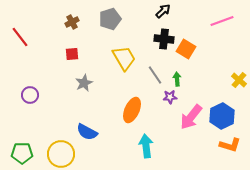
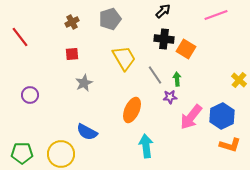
pink line: moved 6 px left, 6 px up
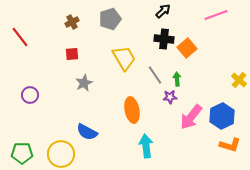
orange square: moved 1 px right, 1 px up; rotated 18 degrees clockwise
orange ellipse: rotated 35 degrees counterclockwise
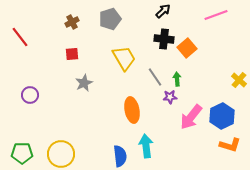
gray line: moved 2 px down
blue semicircle: moved 33 px right, 24 px down; rotated 125 degrees counterclockwise
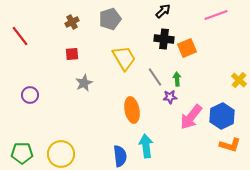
red line: moved 1 px up
orange square: rotated 18 degrees clockwise
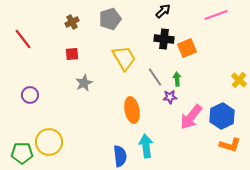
red line: moved 3 px right, 3 px down
yellow circle: moved 12 px left, 12 px up
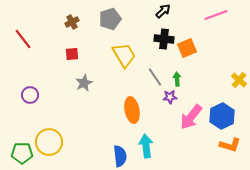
yellow trapezoid: moved 3 px up
